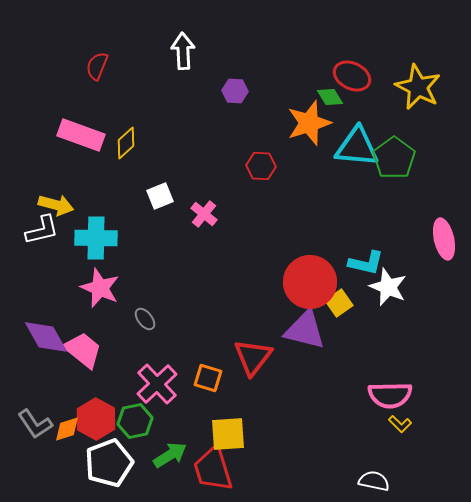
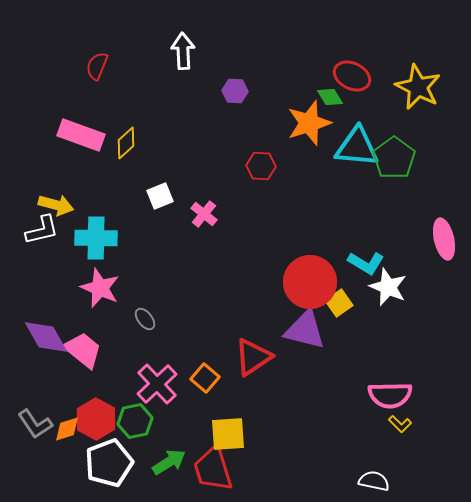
cyan L-shape at (366, 263): rotated 18 degrees clockwise
red triangle at (253, 357): rotated 18 degrees clockwise
orange square at (208, 378): moved 3 px left; rotated 24 degrees clockwise
green arrow at (170, 455): moved 1 px left, 7 px down
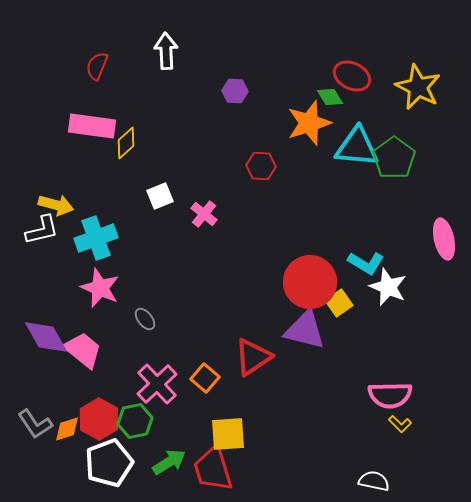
white arrow at (183, 51): moved 17 px left
pink rectangle at (81, 135): moved 11 px right, 9 px up; rotated 12 degrees counterclockwise
cyan cross at (96, 238): rotated 21 degrees counterclockwise
red hexagon at (96, 419): moved 3 px right
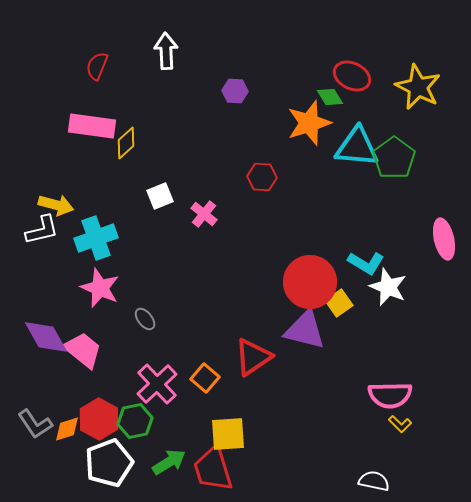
red hexagon at (261, 166): moved 1 px right, 11 px down
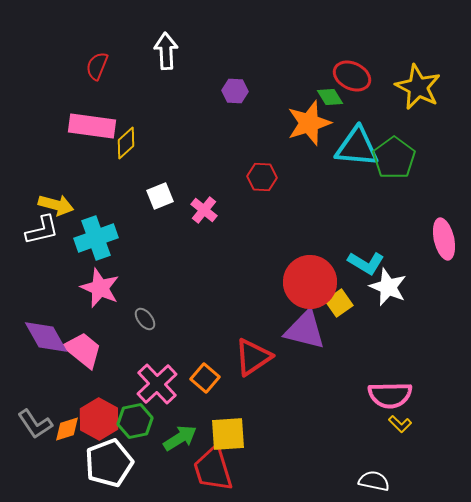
pink cross at (204, 214): moved 4 px up
green arrow at (169, 462): moved 11 px right, 24 px up
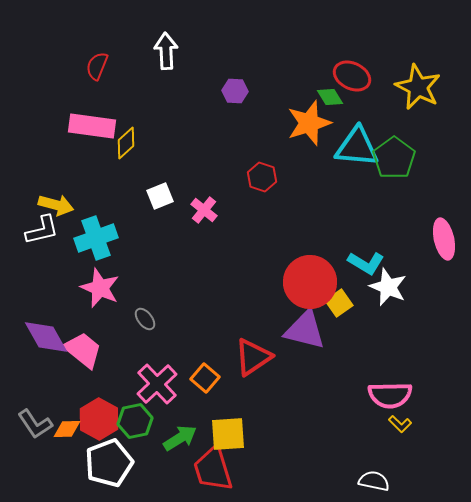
red hexagon at (262, 177): rotated 16 degrees clockwise
orange diamond at (67, 429): rotated 16 degrees clockwise
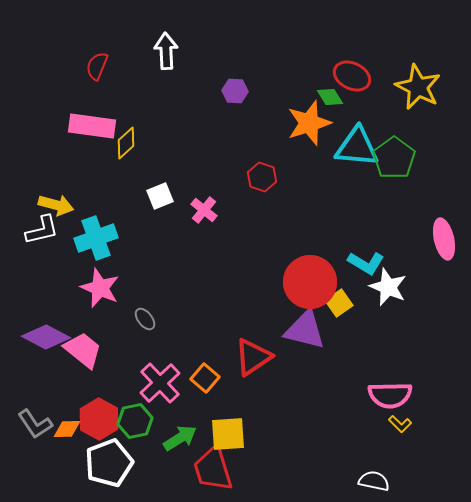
purple diamond at (46, 337): rotated 33 degrees counterclockwise
pink cross at (157, 384): moved 3 px right, 1 px up
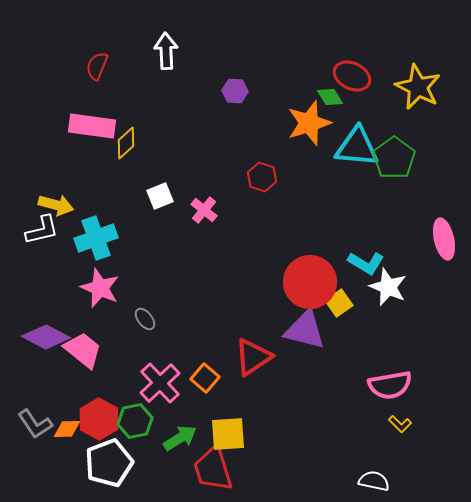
pink semicircle at (390, 395): moved 10 px up; rotated 9 degrees counterclockwise
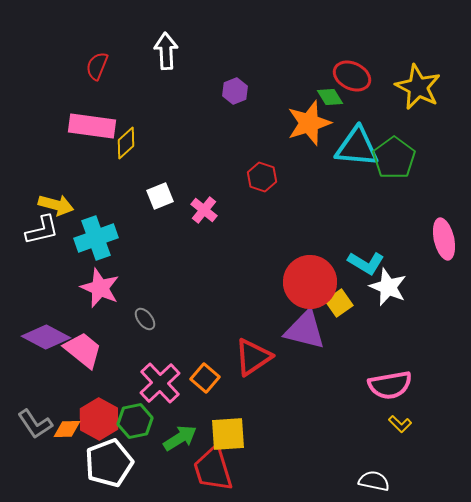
purple hexagon at (235, 91): rotated 25 degrees counterclockwise
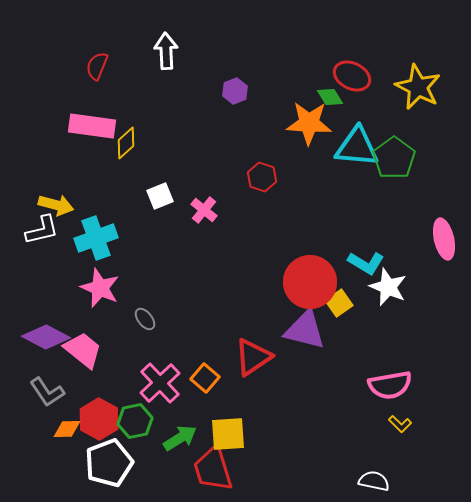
orange star at (309, 123): rotated 21 degrees clockwise
gray L-shape at (35, 424): moved 12 px right, 32 px up
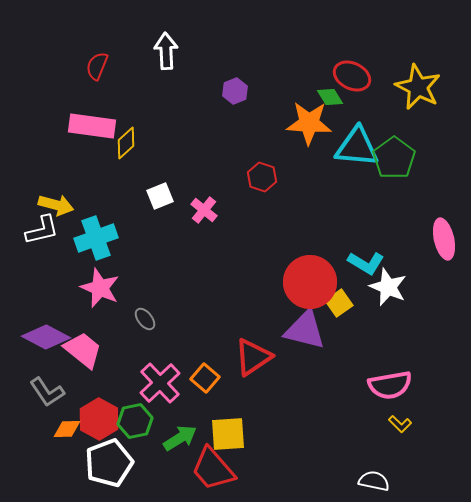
red trapezoid at (213, 469): rotated 24 degrees counterclockwise
